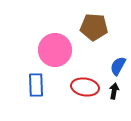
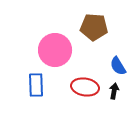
blue semicircle: rotated 60 degrees counterclockwise
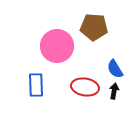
pink circle: moved 2 px right, 4 px up
blue semicircle: moved 3 px left, 3 px down
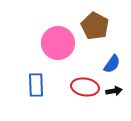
brown pentagon: moved 1 px right, 1 px up; rotated 24 degrees clockwise
pink circle: moved 1 px right, 3 px up
blue semicircle: moved 3 px left, 5 px up; rotated 114 degrees counterclockwise
black arrow: rotated 70 degrees clockwise
